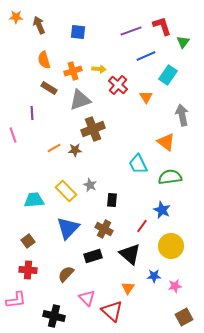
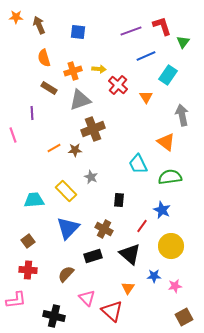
orange semicircle at (44, 60): moved 2 px up
gray star at (90, 185): moved 1 px right, 8 px up
black rectangle at (112, 200): moved 7 px right
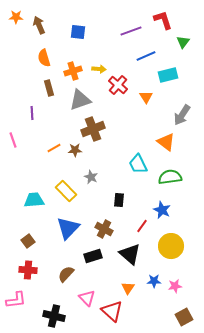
red L-shape at (162, 26): moved 1 px right, 6 px up
cyan rectangle at (168, 75): rotated 42 degrees clockwise
brown rectangle at (49, 88): rotated 42 degrees clockwise
gray arrow at (182, 115): rotated 135 degrees counterclockwise
pink line at (13, 135): moved 5 px down
blue star at (154, 276): moved 5 px down
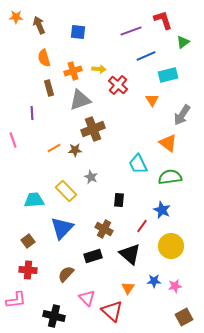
green triangle at (183, 42): rotated 16 degrees clockwise
orange triangle at (146, 97): moved 6 px right, 3 px down
orange triangle at (166, 142): moved 2 px right, 1 px down
blue triangle at (68, 228): moved 6 px left
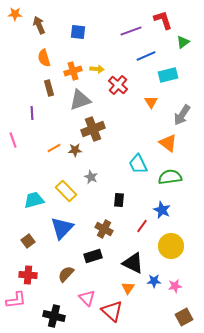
orange star at (16, 17): moved 1 px left, 3 px up
yellow arrow at (99, 69): moved 2 px left
orange triangle at (152, 100): moved 1 px left, 2 px down
cyan trapezoid at (34, 200): rotated 10 degrees counterclockwise
black triangle at (130, 254): moved 3 px right, 9 px down; rotated 15 degrees counterclockwise
red cross at (28, 270): moved 5 px down
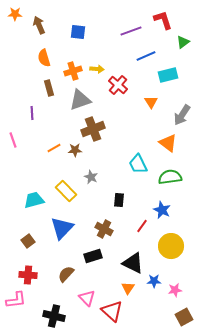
pink star at (175, 286): moved 4 px down
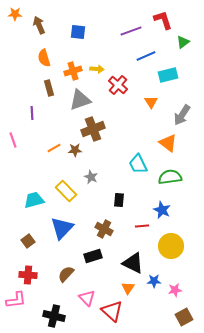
red line at (142, 226): rotated 48 degrees clockwise
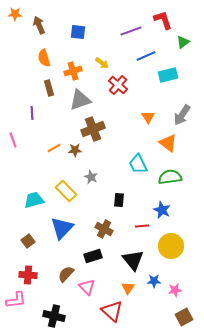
yellow arrow at (97, 69): moved 5 px right, 6 px up; rotated 32 degrees clockwise
orange triangle at (151, 102): moved 3 px left, 15 px down
black triangle at (133, 263): moved 3 px up; rotated 25 degrees clockwise
pink triangle at (87, 298): moved 11 px up
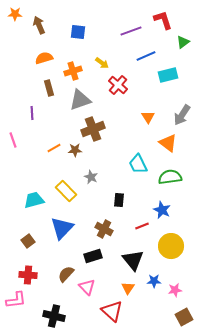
orange semicircle at (44, 58): rotated 90 degrees clockwise
red line at (142, 226): rotated 16 degrees counterclockwise
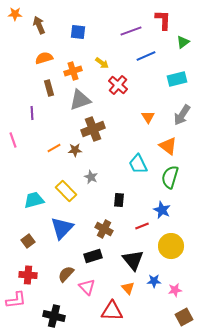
red L-shape at (163, 20): rotated 20 degrees clockwise
cyan rectangle at (168, 75): moved 9 px right, 4 px down
orange triangle at (168, 143): moved 3 px down
green semicircle at (170, 177): rotated 65 degrees counterclockwise
orange triangle at (128, 288): rotated 16 degrees counterclockwise
red triangle at (112, 311): rotated 40 degrees counterclockwise
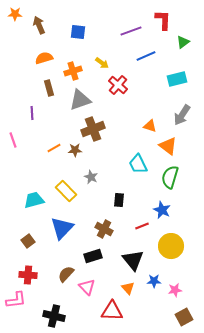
orange triangle at (148, 117): moved 2 px right, 9 px down; rotated 40 degrees counterclockwise
